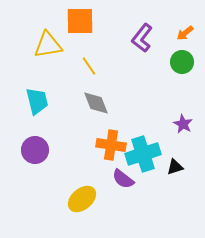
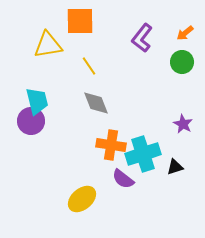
purple circle: moved 4 px left, 29 px up
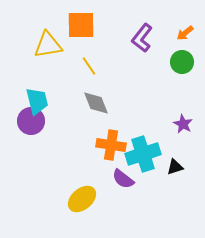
orange square: moved 1 px right, 4 px down
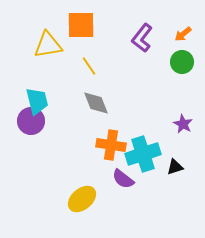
orange arrow: moved 2 px left, 1 px down
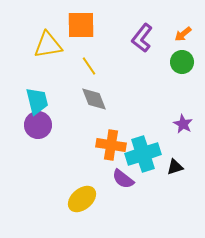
gray diamond: moved 2 px left, 4 px up
purple circle: moved 7 px right, 4 px down
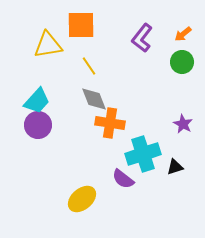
cyan trapezoid: rotated 56 degrees clockwise
orange cross: moved 1 px left, 22 px up
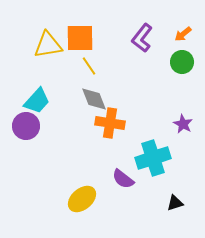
orange square: moved 1 px left, 13 px down
purple circle: moved 12 px left, 1 px down
cyan cross: moved 10 px right, 4 px down
black triangle: moved 36 px down
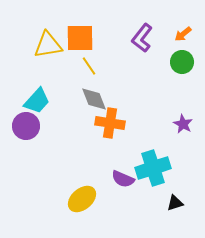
cyan cross: moved 10 px down
purple semicircle: rotated 15 degrees counterclockwise
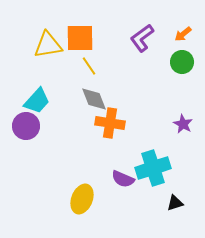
purple L-shape: rotated 16 degrees clockwise
yellow ellipse: rotated 28 degrees counterclockwise
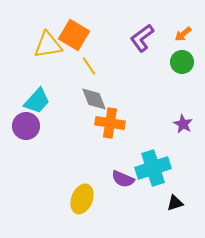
orange square: moved 6 px left, 3 px up; rotated 32 degrees clockwise
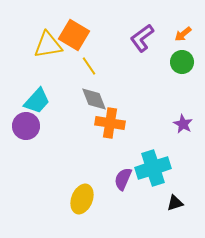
purple semicircle: rotated 90 degrees clockwise
